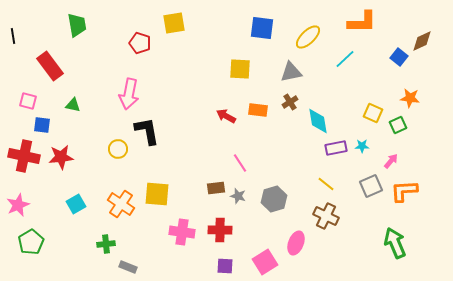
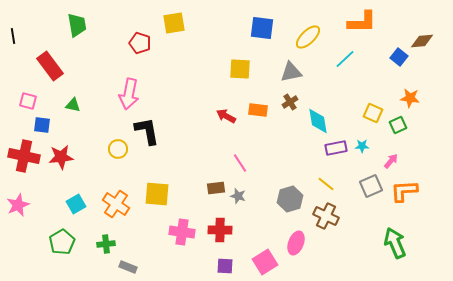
brown diamond at (422, 41): rotated 20 degrees clockwise
gray hexagon at (274, 199): moved 16 px right
orange cross at (121, 204): moved 5 px left
green pentagon at (31, 242): moved 31 px right
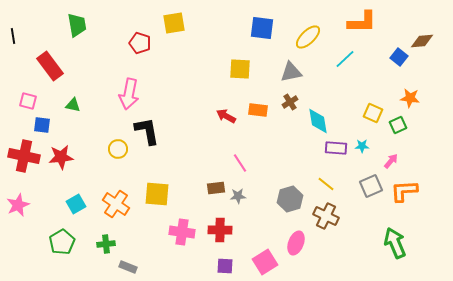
purple rectangle at (336, 148): rotated 15 degrees clockwise
gray star at (238, 196): rotated 21 degrees counterclockwise
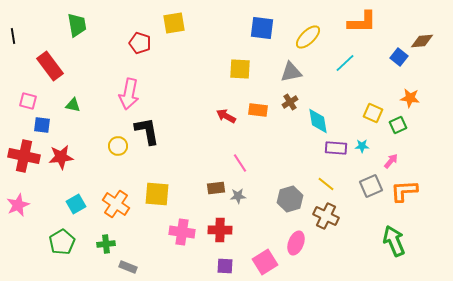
cyan line at (345, 59): moved 4 px down
yellow circle at (118, 149): moved 3 px up
green arrow at (395, 243): moved 1 px left, 2 px up
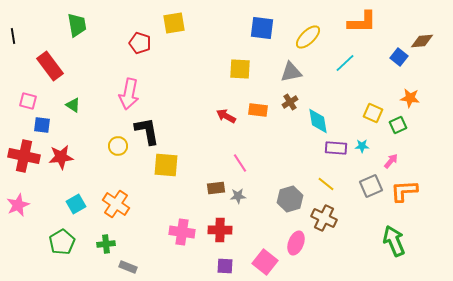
green triangle at (73, 105): rotated 21 degrees clockwise
yellow square at (157, 194): moved 9 px right, 29 px up
brown cross at (326, 216): moved 2 px left, 2 px down
pink square at (265, 262): rotated 20 degrees counterclockwise
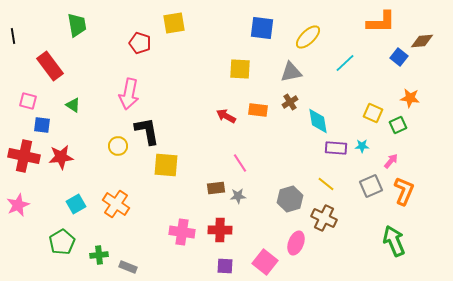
orange L-shape at (362, 22): moved 19 px right
orange L-shape at (404, 191): rotated 116 degrees clockwise
green cross at (106, 244): moved 7 px left, 11 px down
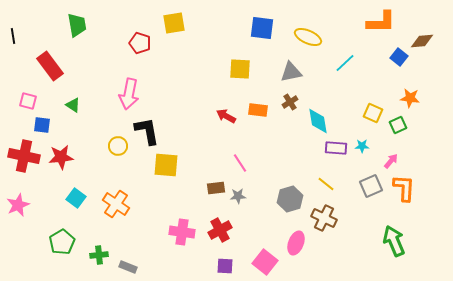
yellow ellipse at (308, 37): rotated 68 degrees clockwise
orange L-shape at (404, 191): moved 3 px up; rotated 20 degrees counterclockwise
cyan square at (76, 204): moved 6 px up; rotated 24 degrees counterclockwise
red cross at (220, 230): rotated 30 degrees counterclockwise
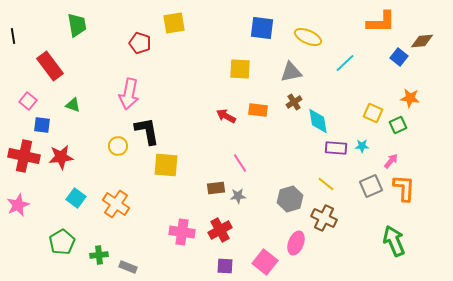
pink square at (28, 101): rotated 24 degrees clockwise
brown cross at (290, 102): moved 4 px right
green triangle at (73, 105): rotated 14 degrees counterclockwise
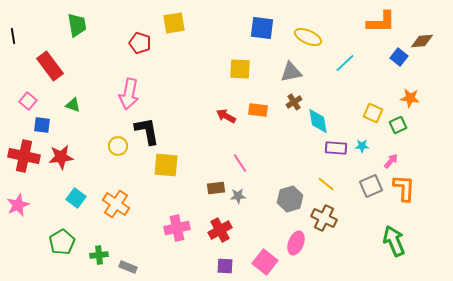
pink cross at (182, 232): moved 5 px left, 4 px up; rotated 20 degrees counterclockwise
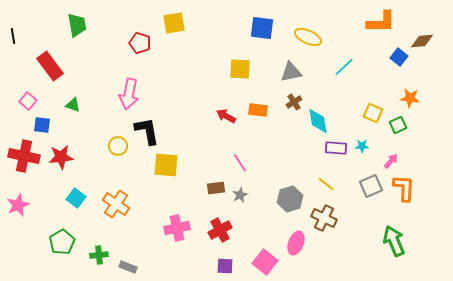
cyan line at (345, 63): moved 1 px left, 4 px down
gray star at (238, 196): moved 2 px right, 1 px up; rotated 21 degrees counterclockwise
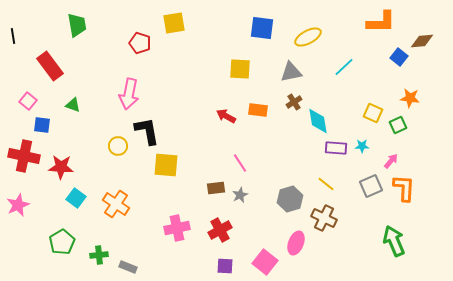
yellow ellipse at (308, 37): rotated 52 degrees counterclockwise
red star at (61, 157): moved 10 px down; rotated 10 degrees clockwise
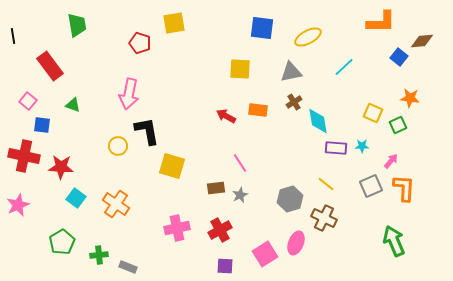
yellow square at (166, 165): moved 6 px right, 1 px down; rotated 12 degrees clockwise
pink square at (265, 262): moved 8 px up; rotated 20 degrees clockwise
